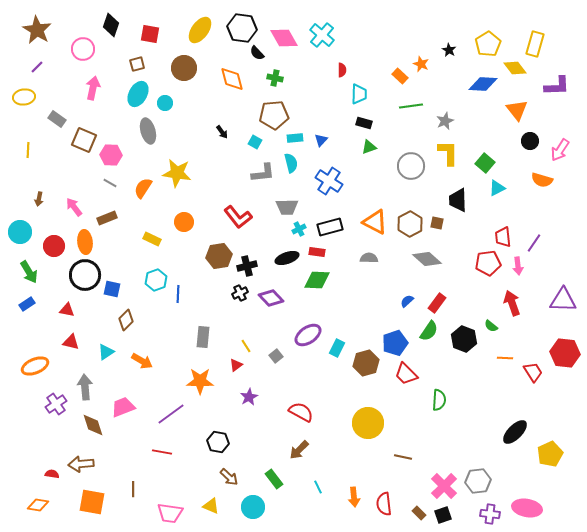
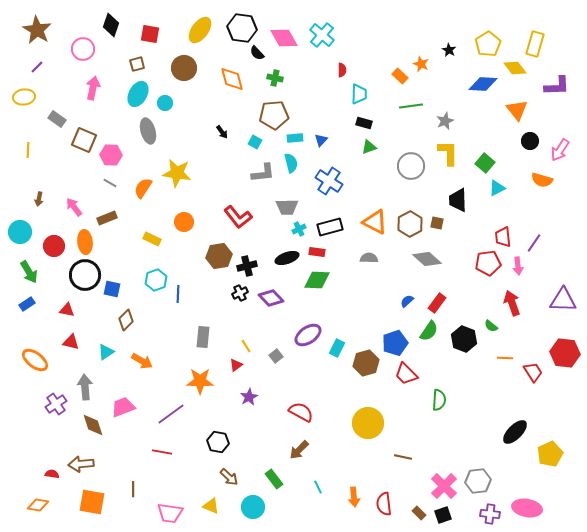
orange ellipse at (35, 366): moved 6 px up; rotated 60 degrees clockwise
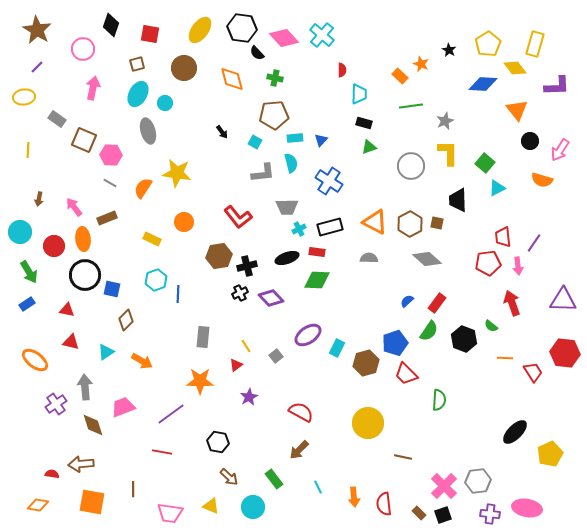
pink diamond at (284, 38): rotated 12 degrees counterclockwise
orange ellipse at (85, 242): moved 2 px left, 3 px up
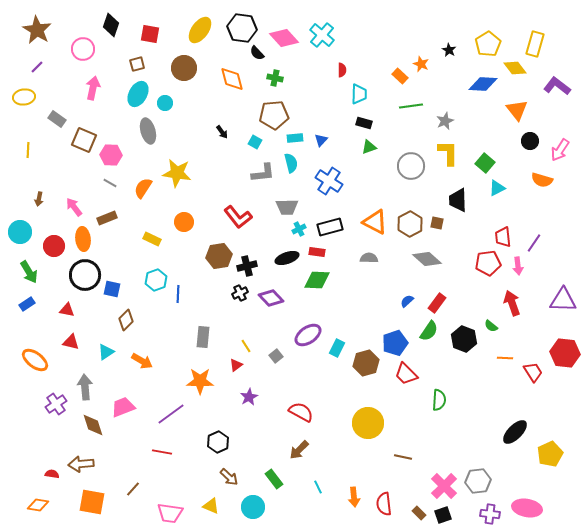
purple L-shape at (557, 86): rotated 140 degrees counterclockwise
black hexagon at (218, 442): rotated 25 degrees clockwise
brown line at (133, 489): rotated 42 degrees clockwise
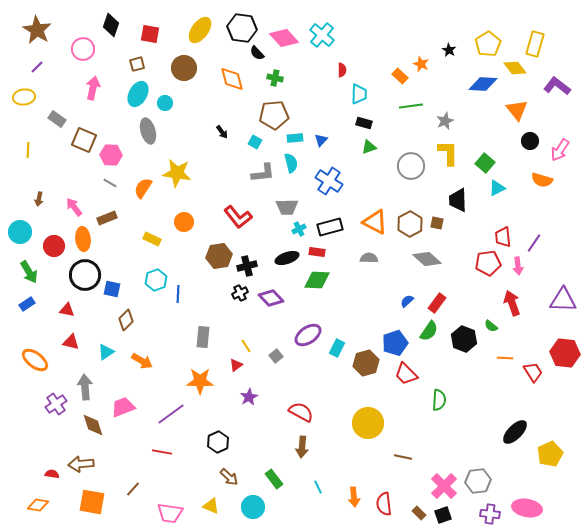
brown arrow at (299, 450): moved 3 px right, 3 px up; rotated 40 degrees counterclockwise
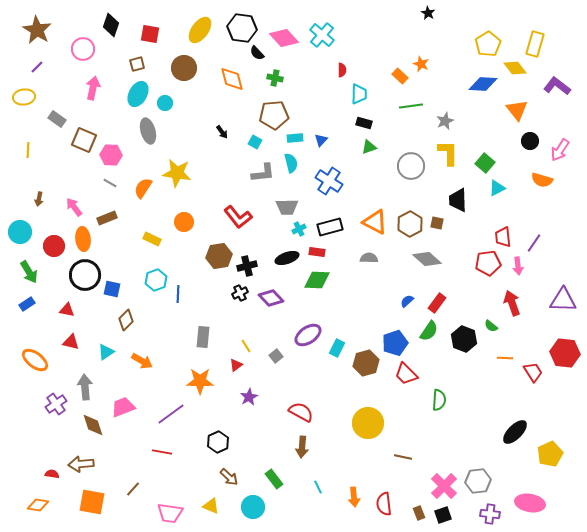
black star at (449, 50): moved 21 px left, 37 px up
pink ellipse at (527, 508): moved 3 px right, 5 px up
brown rectangle at (419, 513): rotated 24 degrees clockwise
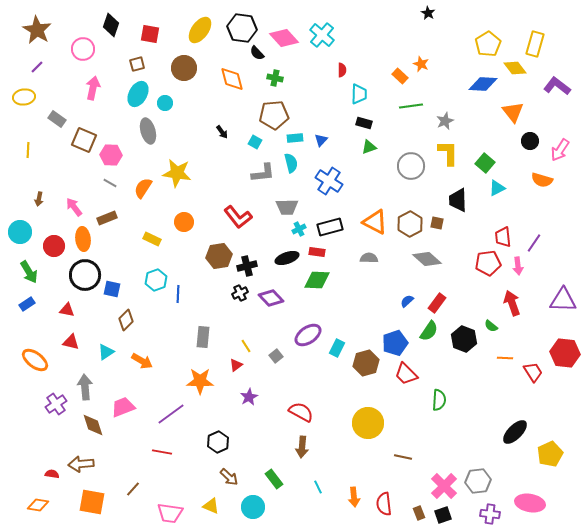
orange triangle at (517, 110): moved 4 px left, 2 px down
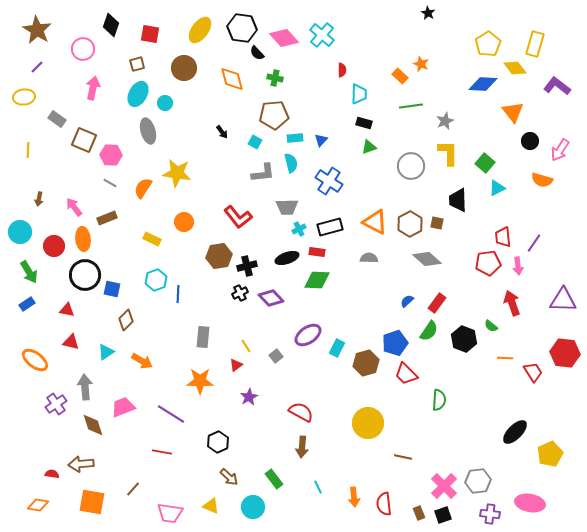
purple line at (171, 414): rotated 68 degrees clockwise
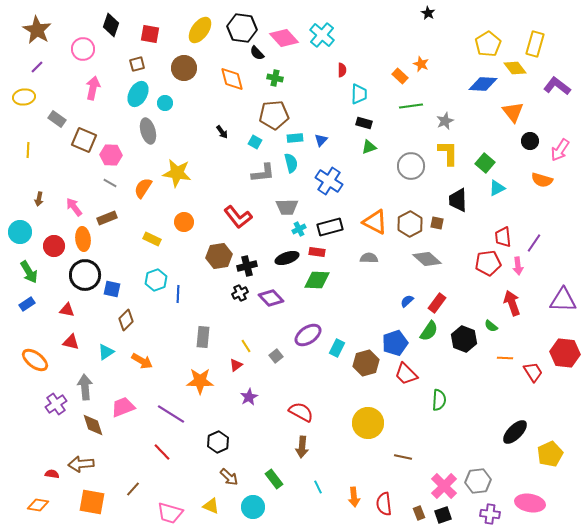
red line at (162, 452): rotated 36 degrees clockwise
pink trapezoid at (170, 513): rotated 8 degrees clockwise
